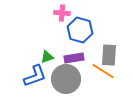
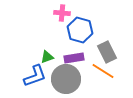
gray rectangle: moved 2 px left, 3 px up; rotated 30 degrees counterclockwise
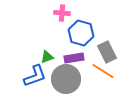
blue hexagon: moved 1 px right, 3 px down
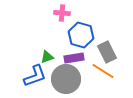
blue hexagon: moved 2 px down
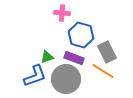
purple rectangle: rotated 30 degrees clockwise
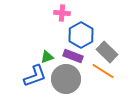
blue hexagon: rotated 15 degrees clockwise
gray rectangle: rotated 20 degrees counterclockwise
purple rectangle: moved 1 px left, 2 px up
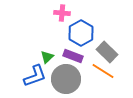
blue hexagon: moved 2 px up
green triangle: rotated 24 degrees counterclockwise
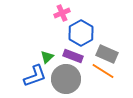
pink cross: rotated 28 degrees counterclockwise
gray rectangle: moved 2 px down; rotated 20 degrees counterclockwise
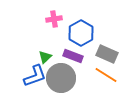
pink cross: moved 8 px left, 6 px down; rotated 14 degrees clockwise
green triangle: moved 2 px left
orange line: moved 3 px right, 4 px down
gray circle: moved 5 px left, 1 px up
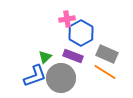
pink cross: moved 13 px right
orange line: moved 1 px left, 3 px up
